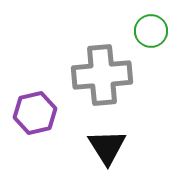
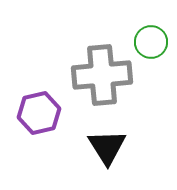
green circle: moved 11 px down
purple hexagon: moved 4 px right
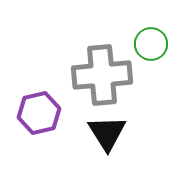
green circle: moved 2 px down
black triangle: moved 14 px up
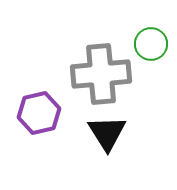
gray cross: moved 1 px left, 1 px up
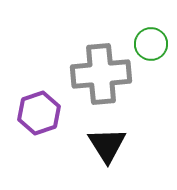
purple hexagon: rotated 6 degrees counterclockwise
black triangle: moved 12 px down
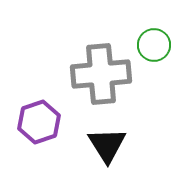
green circle: moved 3 px right, 1 px down
purple hexagon: moved 9 px down
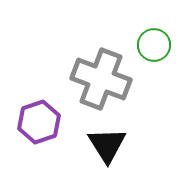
gray cross: moved 5 px down; rotated 26 degrees clockwise
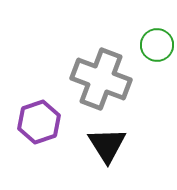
green circle: moved 3 px right
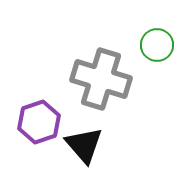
gray cross: rotated 4 degrees counterclockwise
black triangle: moved 23 px left; rotated 9 degrees counterclockwise
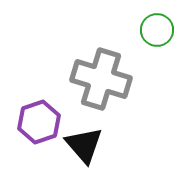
green circle: moved 15 px up
